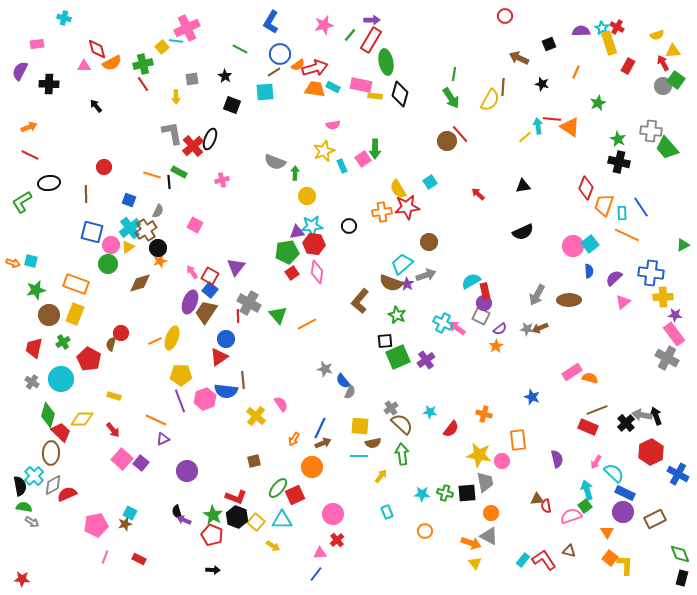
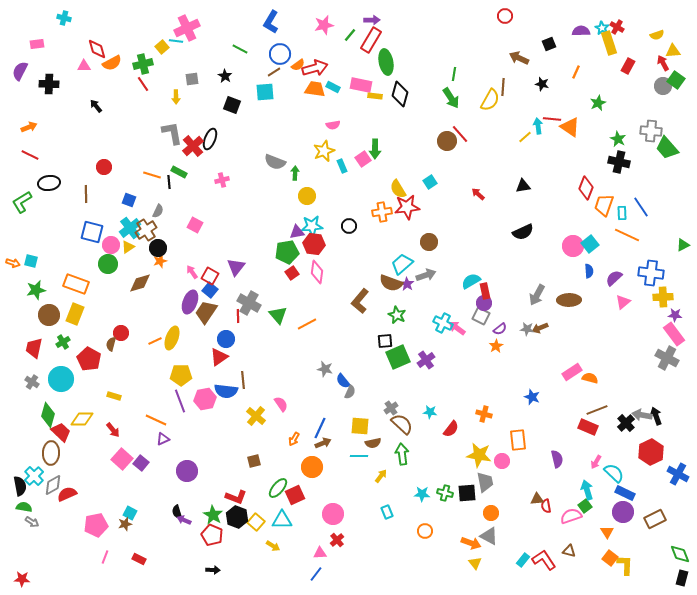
pink hexagon at (205, 399): rotated 10 degrees clockwise
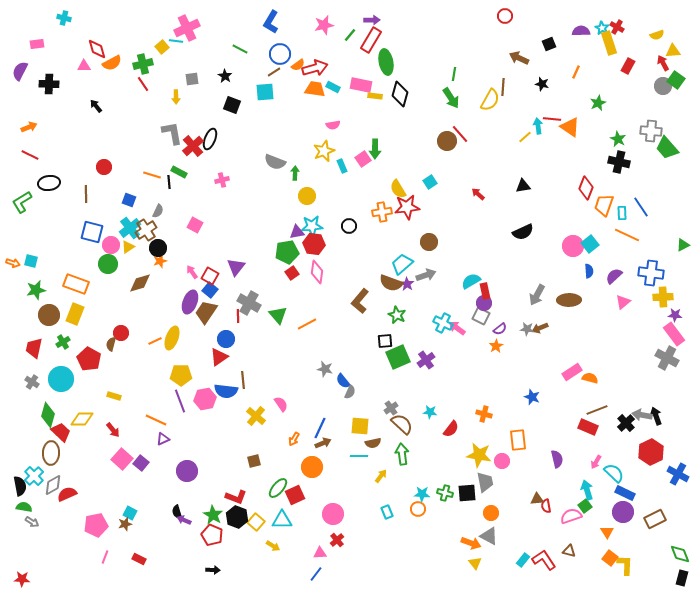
purple semicircle at (614, 278): moved 2 px up
orange circle at (425, 531): moved 7 px left, 22 px up
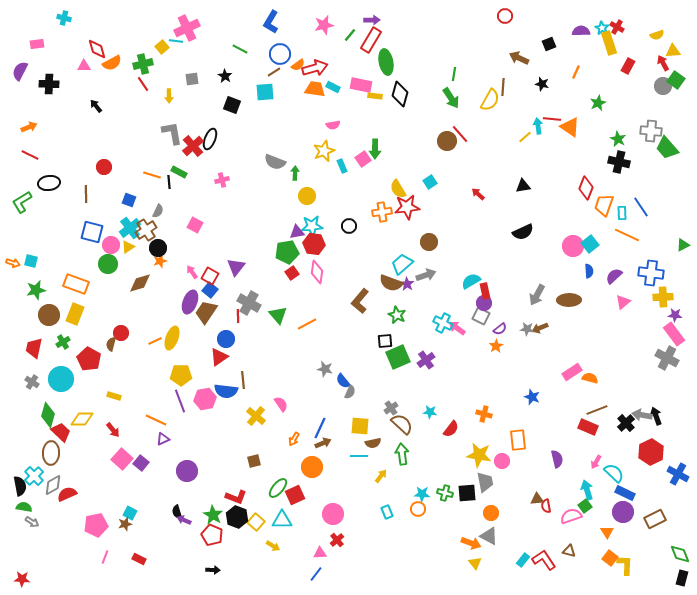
yellow arrow at (176, 97): moved 7 px left, 1 px up
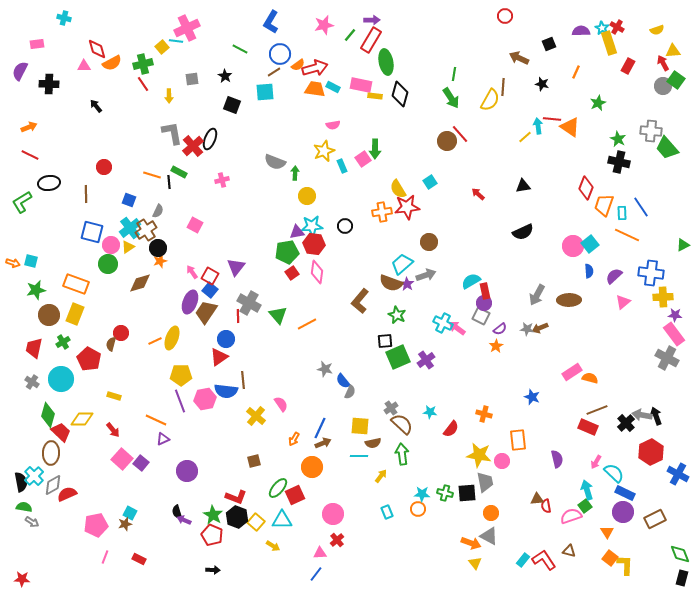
yellow semicircle at (657, 35): moved 5 px up
black circle at (349, 226): moved 4 px left
black semicircle at (20, 486): moved 1 px right, 4 px up
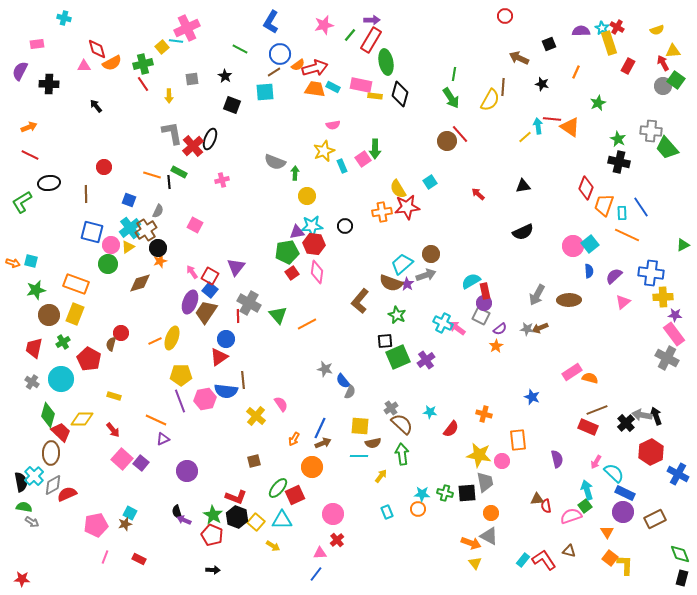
brown circle at (429, 242): moved 2 px right, 12 px down
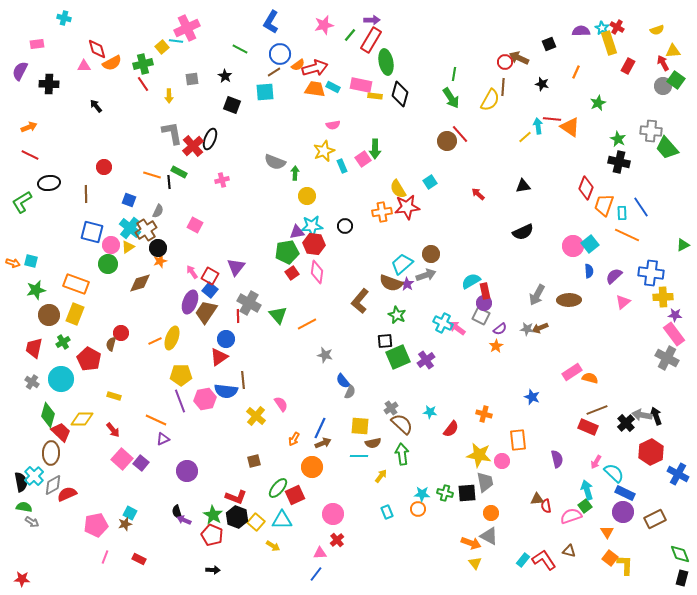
red circle at (505, 16): moved 46 px down
cyan cross at (130, 228): rotated 15 degrees counterclockwise
gray star at (325, 369): moved 14 px up
